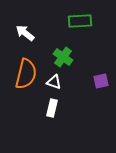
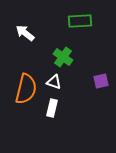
orange semicircle: moved 15 px down
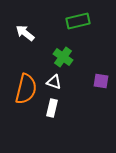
green rectangle: moved 2 px left; rotated 10 degrees counterclockwise
purple square: rotated 21 degrees clockwise
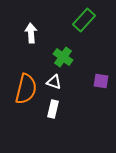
green rectangle: moved 6 px right, 1 px up; rotated 35 degrees counterclockwise
white arrow: moved 6 px right; rotated 48 degrees clockwise
white rectangle: moved 1 px right, 1 px down
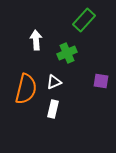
white arrow: moved 5 px right, 7 px down
green cross: moved 4 px right, 4 px up; rotated 30 degrees clockwise
white triangle: rotated 42 degrees counterclockwise
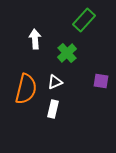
white arrow: moved 1 px left, 1 px up
green cross: rotated 18 degrees counterclockwise
white triangle: moved 1 px right
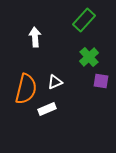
white arrow: moved 2 px up
green cross: moved 22 px right, 4 px down
white rectangle: moved 6 px left; rotated 54 degrees clockwise
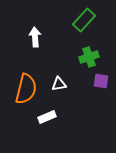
green cross: rotated 24 degrees clockwise
white triangle: moved 4 px right, 2 px down; rotated 14 degrees clockwise
white rectangle: moved 8 px down
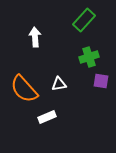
orange semicircle: moved 2 px left; rotated 124 degrees clockwise
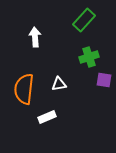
purple square: moved 3 px right, 1 px up
orange semicircle: rotated 48 degrees clockwise
